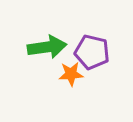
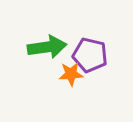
purple pentagon: moved 2 px left, 3 px down
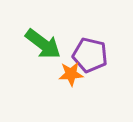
green arrow: moved 4 px left, 3 px up; rotated 45 degrees clockwise
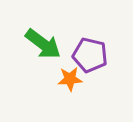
orange star: moved 1 px left, 5 px down
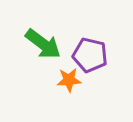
orange star: moved 1 px left, 1 px down
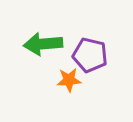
green arrow: rotated 138 degrees clockwise
